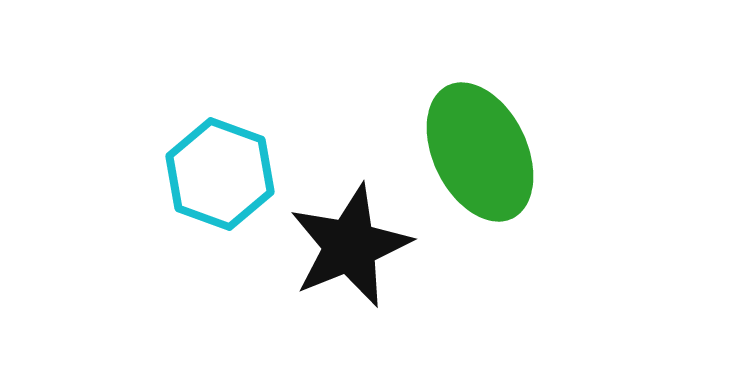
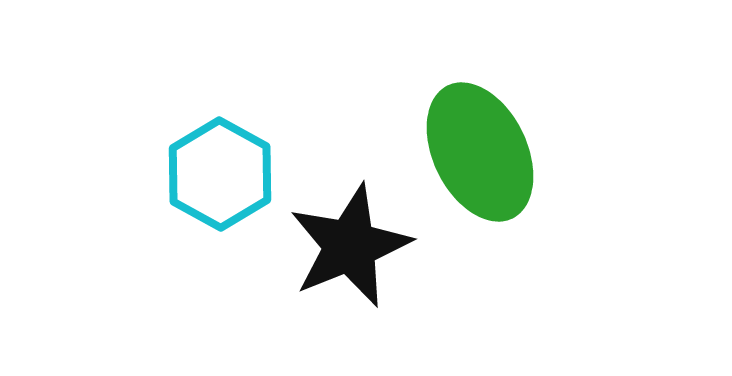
cyan hexagon: rotated 9 degrees clockwise
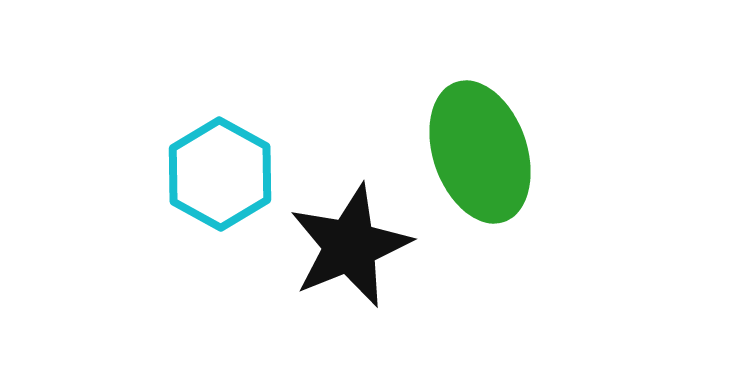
green ellipse: rotated 7 degrees clockwise
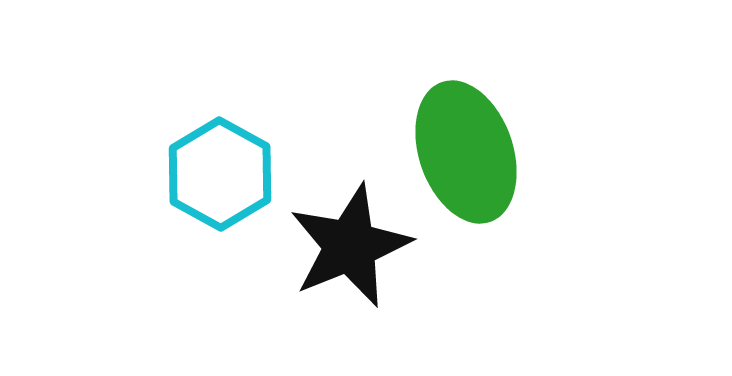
green ellipse: moved 14 px left
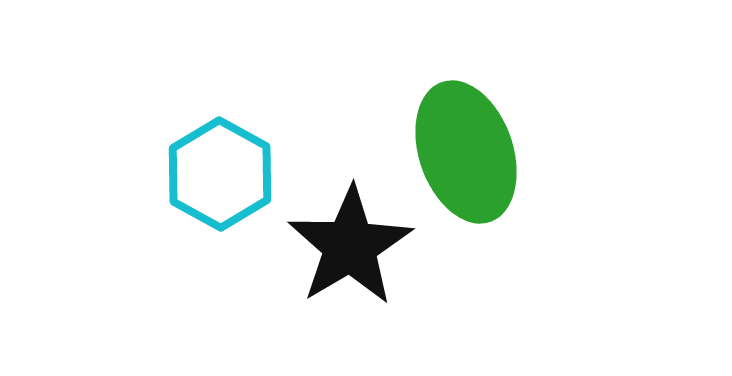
black star: rotated 9 degrees counterclockwise
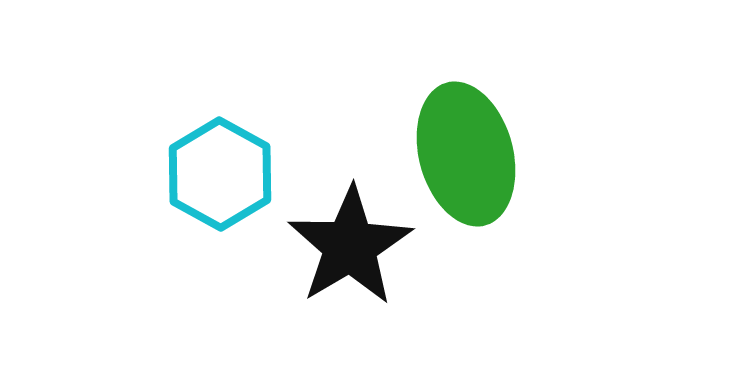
green ellipse: moved 2 px down; rotated 4 degrees clockwise
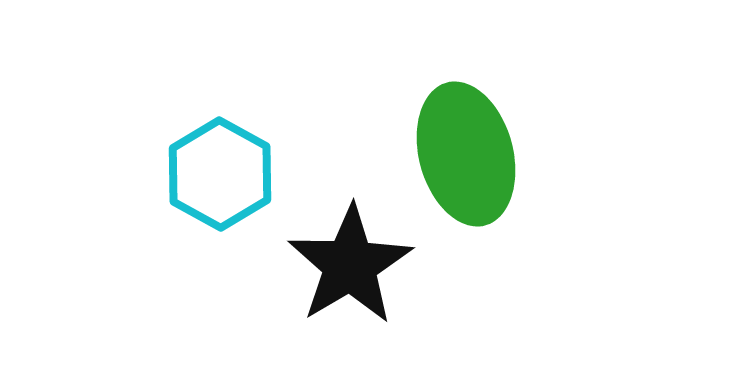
black star: moved 19 px down
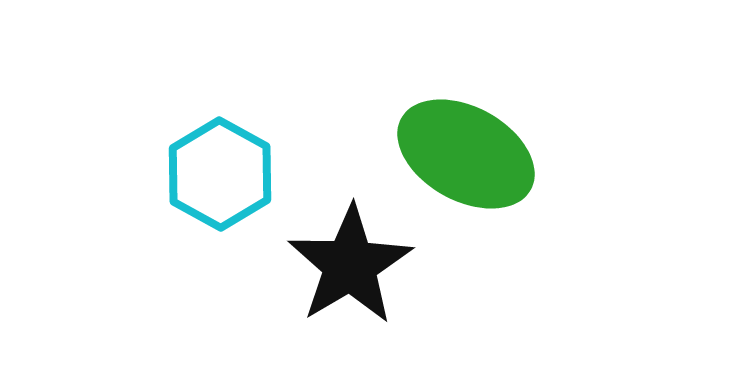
green ellipse: rotated 46 degrees counterclockwise
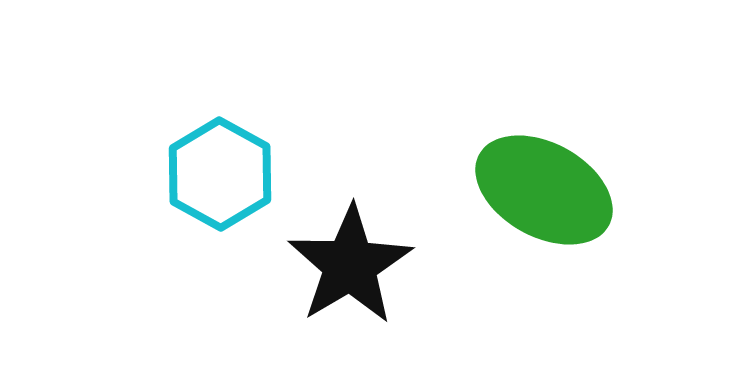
green ellipse: moved 78 px right, 36 px down
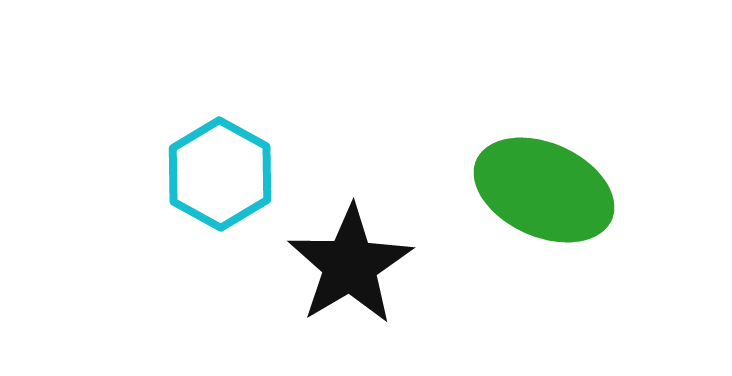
green ellipse: rotated 5 degrees counterclockwise
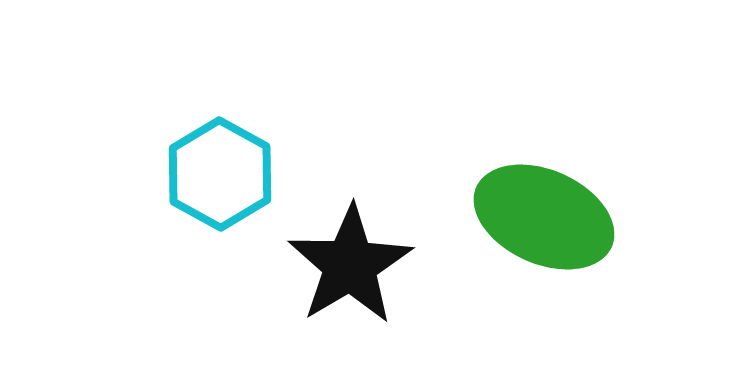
green ellipse: moved 27 px down
